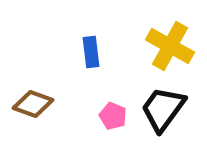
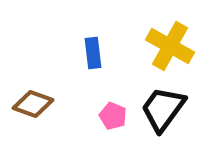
blue rectangle: moved 2 px right, 1 px down
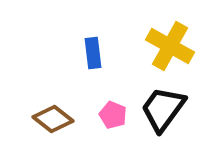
brown diamond: moved 20 px right, 15 px down; rotated 18 degrees clockwise
pink pentagon: moved 1 px up
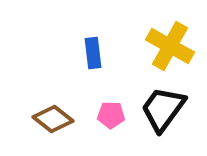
pink pentagon: moved 2 px left; rotated 20 degrees counterclockwise
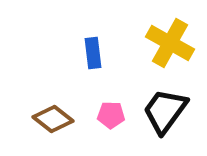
yellow cross: moved 3 px up
black trapezoid: moved 2 px right, 2 px down
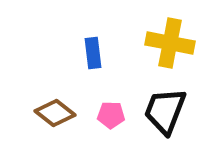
yellow cross: rotated 18 degrees counterclockwise
black trapezoid: rotated 15 degrees counterclockwise
brown diamond: moved 2 px right, 6 px up
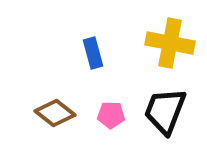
blue rectangle: rotated 8 degrees counterclockwise
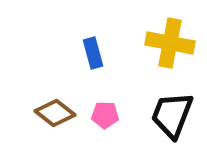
black trapezoid: moved 7 px right, 4 px down
pink pentagon: moved 6 px left
